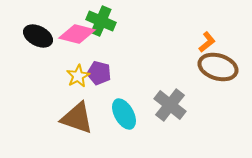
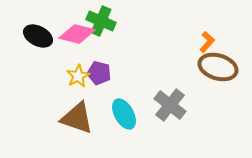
orange L-shape: rotated 10 degrees counterclockwise
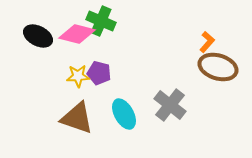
yellow star: rotated 25 degrees clockwise
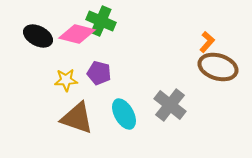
yellow star: moved 12 px left, 4 px down
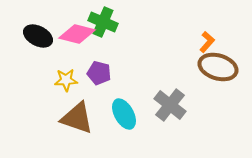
green cross: moved 2 px right, 1 px down
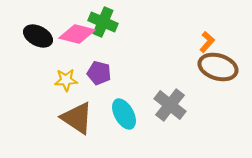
brown triangle: rotated 15 degrees clockwise
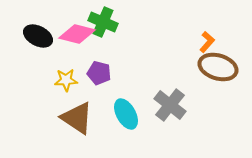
cyan ellipse: moved 2 px right
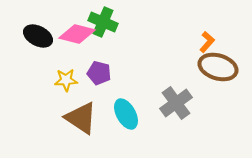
gray cross: moved 6 px right, 2 px up; rotated 16 degrees clockwise
brown triangle: moved 4 px right
